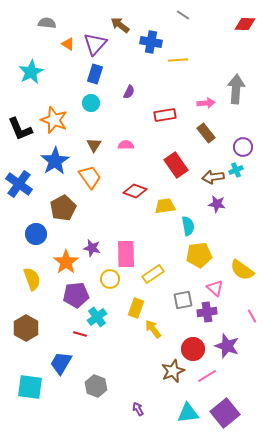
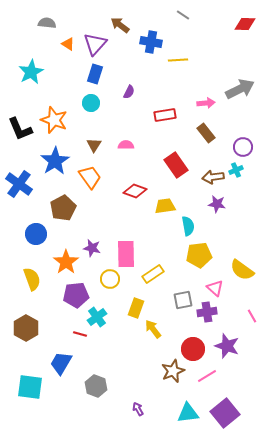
gray arrow at (236, 89): moved 4 px right; rotated 60 degrees clockwise
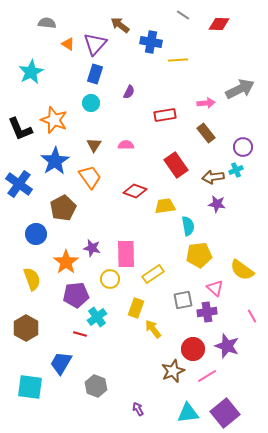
red diamond at (245, 24): moved 26 px left
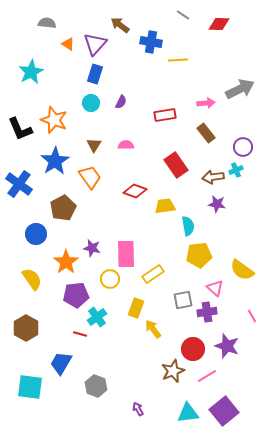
purple semicircle at (129, 92): moved 8 px left, 10 px down
yellow semicircle at (32, 279): rotated 15 degrees counterclockwise
purple square at (225, 413): moved 1 px left, 2 px up
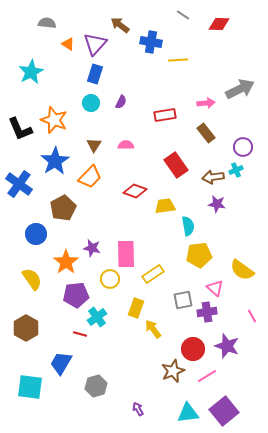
orange trapezoid at (90, 177): rotated 80 degrees clockwise
gray hexagon at (96, 386): rotated 25 degrees clockwise
